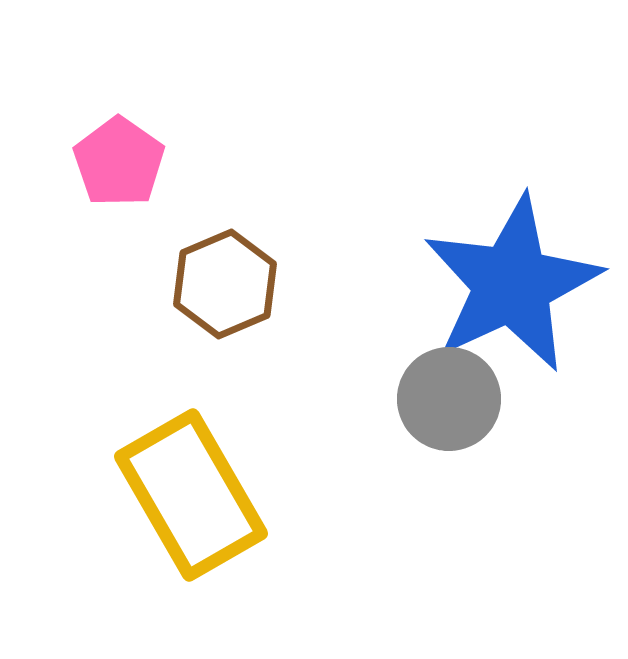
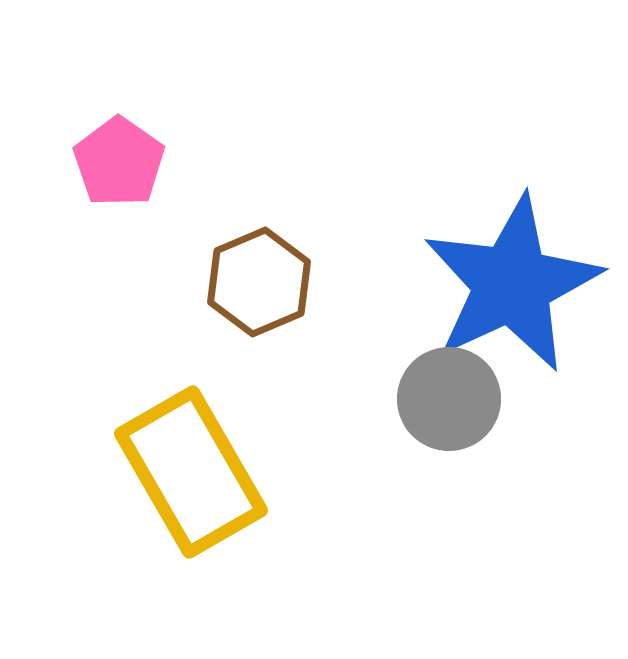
brown hexagon: moved 34 px right, 2 px up
yellow rectangle: moved 23 px up
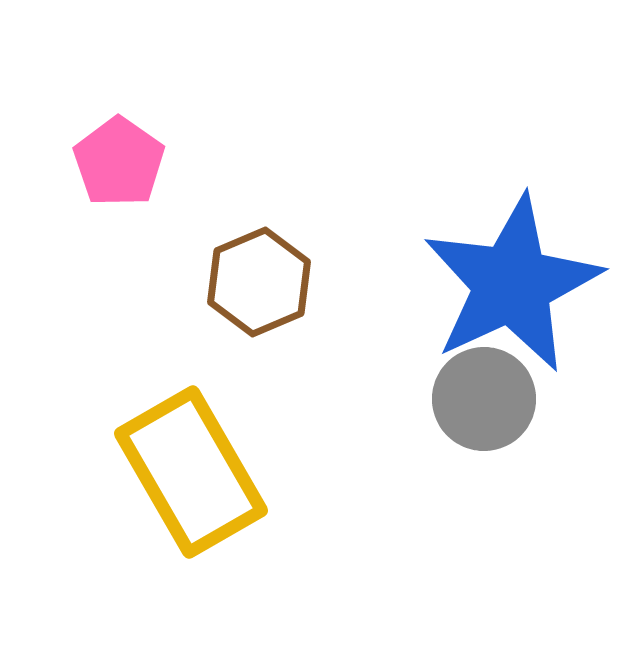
gray circle: moved 35 px right
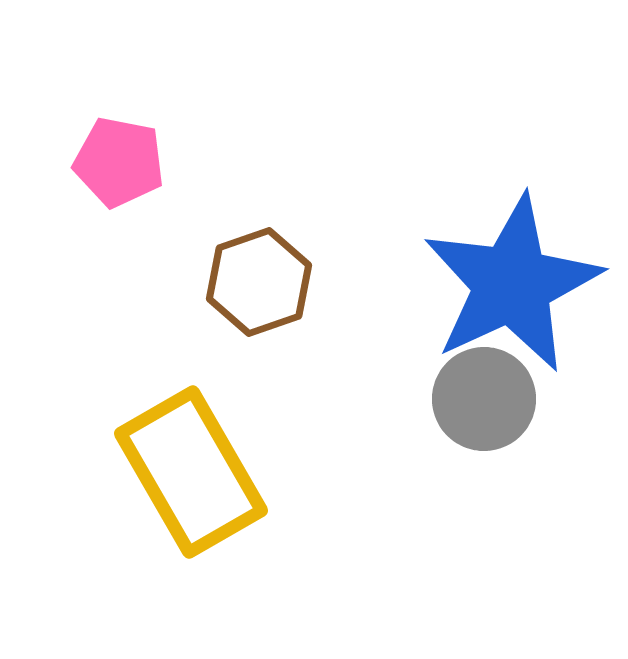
pink pentagon: rotated 24 degrees counterclockwise
brown hexagon: rotated 4 degrees clockwise
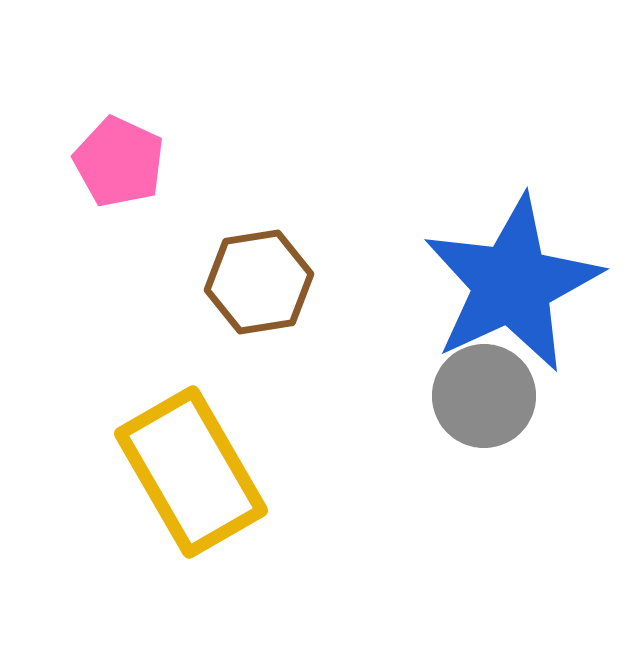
pink pentagon: rotated 14 degrees clockwise
brown hexagon: rotated 10 degrees clockwise
gray circle: moved 3 px up
